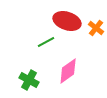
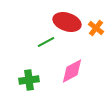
red ellipse: moved 1 px down
pink diamond: moved 4 px right; rotated 8 degrees clockwise
green cross: rotated 36 degrees counterclockwise
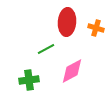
red ellipse: rotated 76 degrees clockwise
orange cross: rotated 21 degrees counterclockwise
green line: moved 7 px down
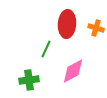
red ellipse: moved 2 px down
green line: rotated 36 degrees counterclockwise
pink diamond: moved 1 px right
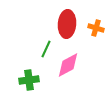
pink diamond: moved 5 px left, 6 px up
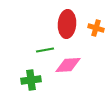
green line: moved 1 px left, 1 px down; rotated 54 degrees clockwise
pink diamond: rotated 24 degrees clockwise
green cross: moved 2 px right
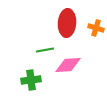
red ellipse: moved 1 px up
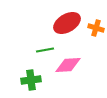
red ellipse: rotated 56 degrees clockwise
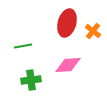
red ellipse: rotated 44 degrees counterclockwise
orange cross: moved 3 px left, 3 px down; rotated 21 degrees clockwise
green line: moved 22 px left, 4 px up
